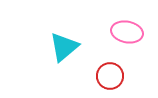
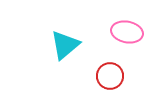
cyan triangle: moved 1 px right, 2 px up
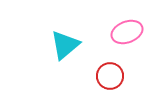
pink ellipse: rotated 32 degrees counterclockwise
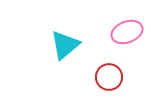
red circle: moved 1 px left, 1 px down
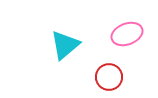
pink ellipse: moved 2 px down
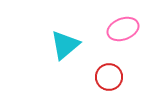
pink ellipse: moved 4 px left, 5 px up
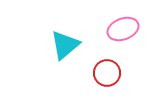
red circle: moved 2 px left, 4 px up
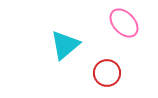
pink ellipse: moved 1 px right, 6 px up; rotated 68 degrees clockwise
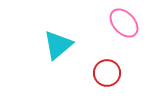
cyan triangle: moved 7 px left
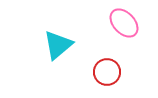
red circle: moved 1 px up
